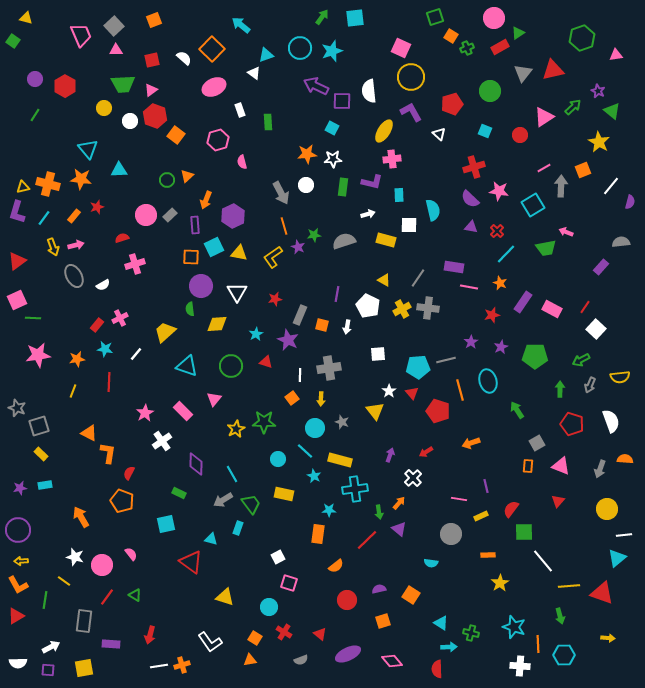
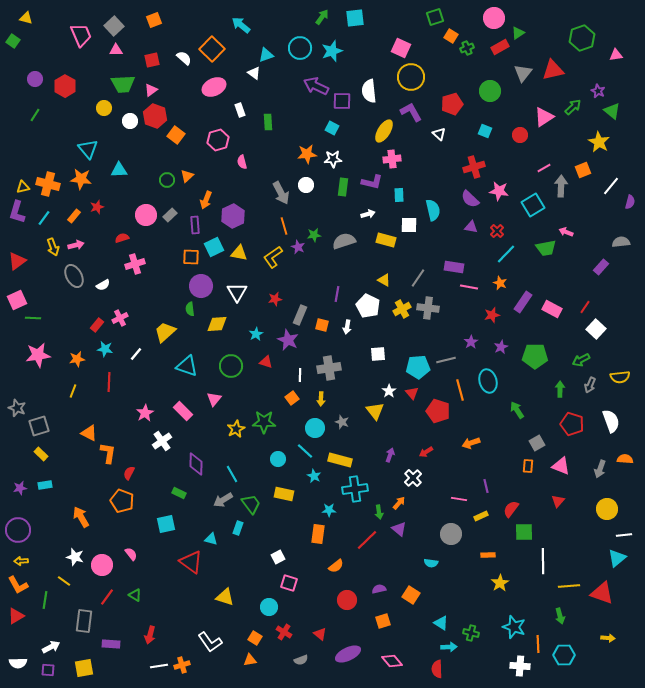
white line at (543, 561): rotated 40 degrees clockwise
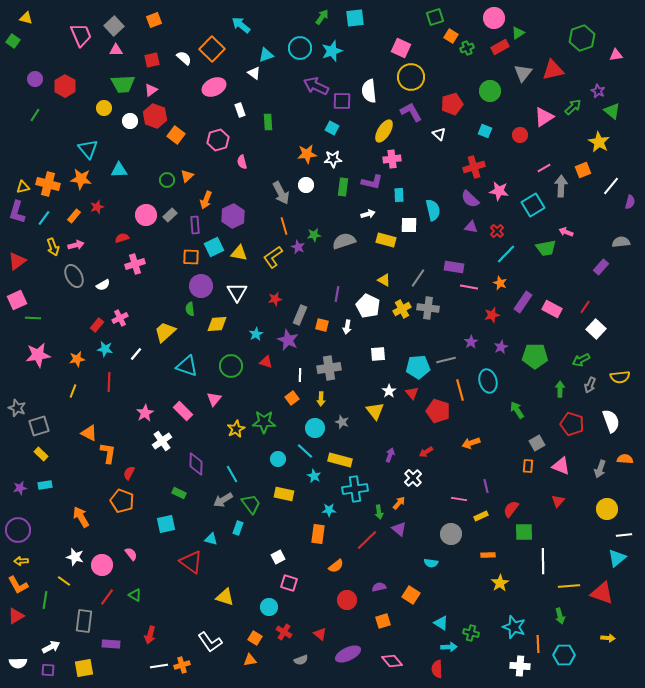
purple semicircle at (379, 589): moved 2 px up
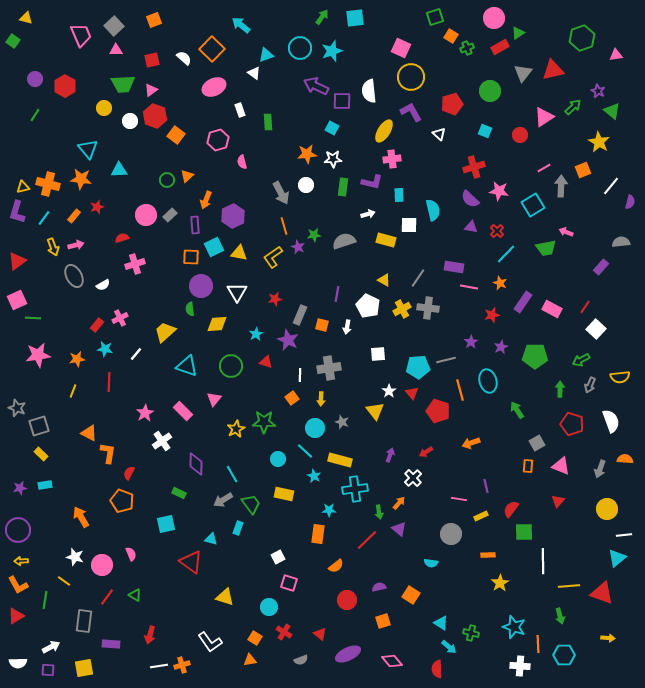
pink semicircle at (131, 554): rotated 16 degrees clockwise
cyan arrow at (449, 647): rotated 42 degrees clockwise
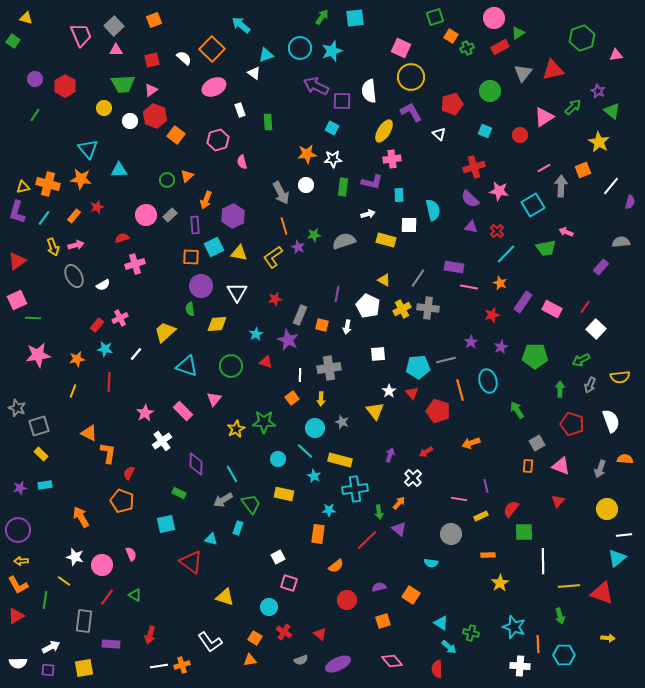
purple ellipse at (348, 654): moved 10 px left, 10 px down
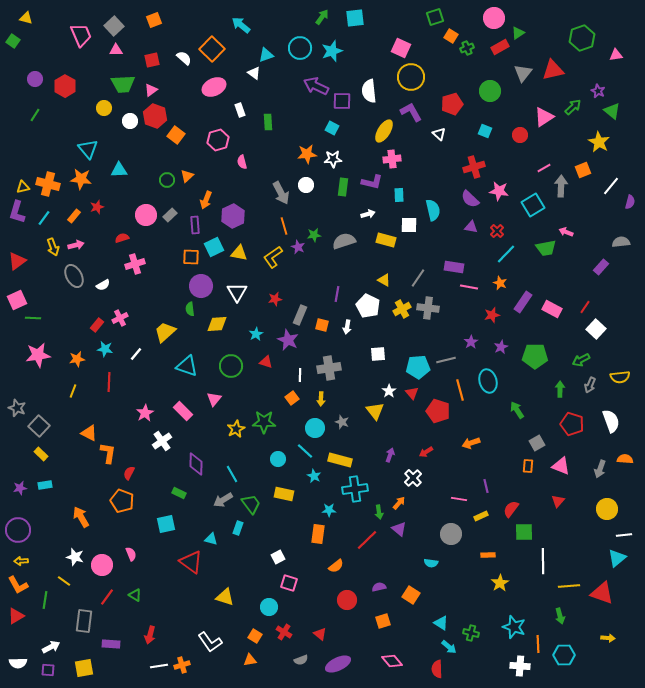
gray square at (39, 426): rotated 30 degrees counterclockwise
orange square at (255, 638): moved 2 px up
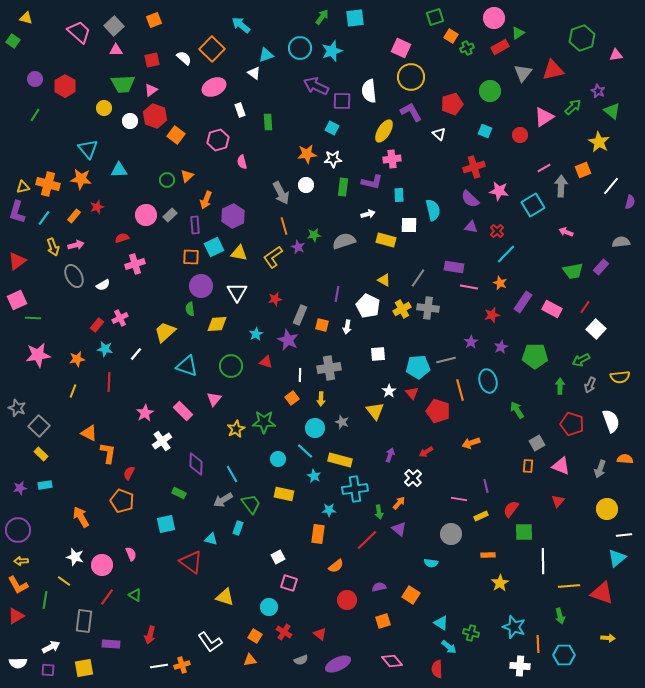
pink trapezoid at (81, 35): moved 2 px left, 3 px up; rotated 25 degrees counterclockwise
green trapezoid at (546, 248): moved 27 px right, 23 px down
green arrow at (560, 389): moved 3 px up
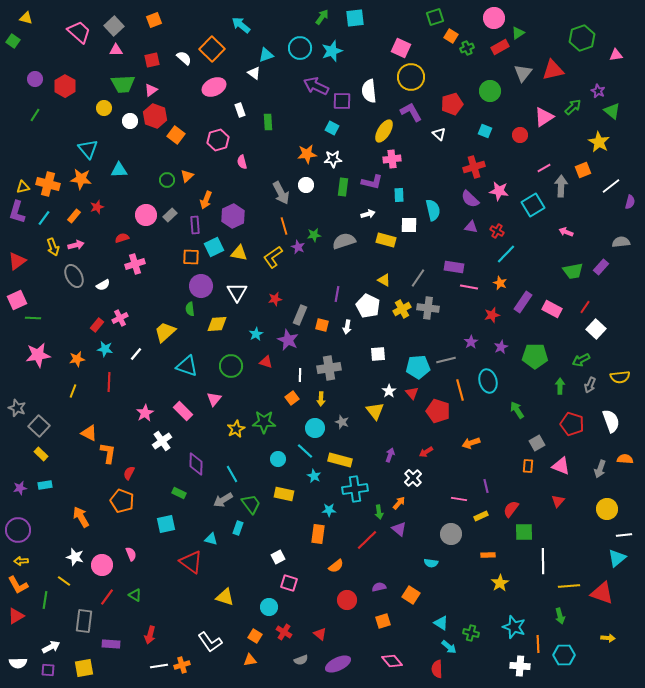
white line at (611, 186): rotated 12 degrees clockwise
red cross at (497, 231): rotated 16 degrees counterclockwise
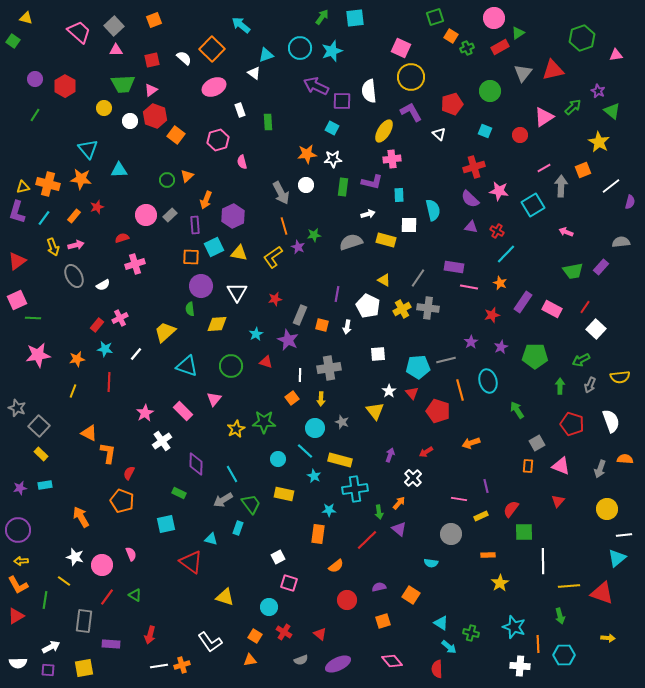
gray semicircle at (344, 241): moved 7 px right, 1 px down
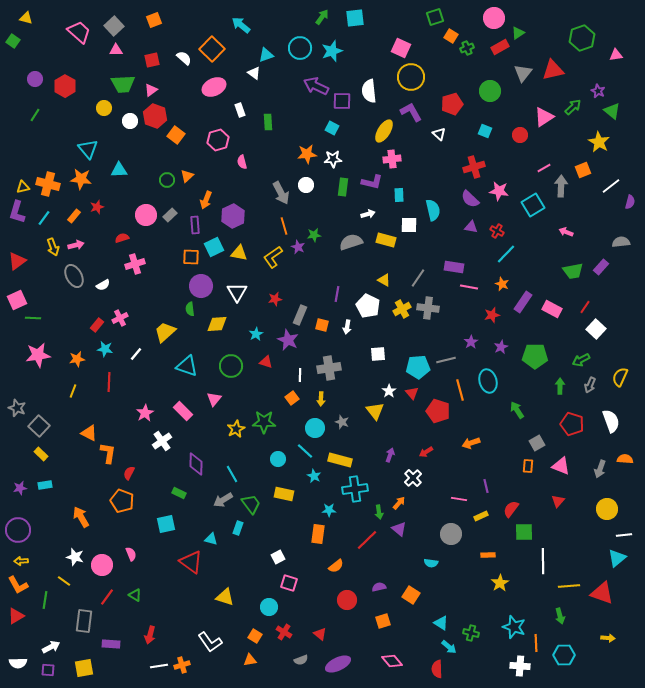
orange star at (500, 283): moved 2 px right, 1 px down
yellow semicircle at (620, 377): rotated 120 degrees clockwise
orange line at (538, 644): moved 2 px left, 1 px up
